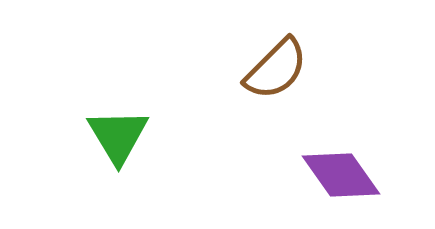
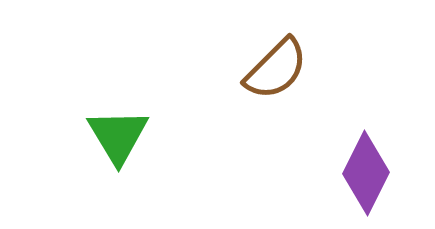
purple diamond: moved 25 px right, 2 px up; rotated 62 degrees clockwise
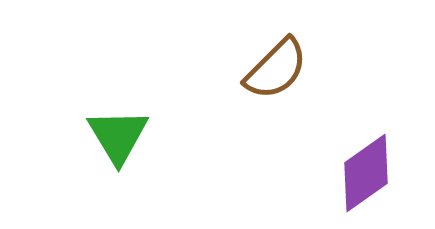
purple diamond: rotated 28 degrees clockwise
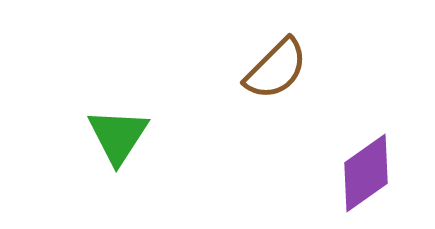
green triangle: rotated 4 degrees clockwise
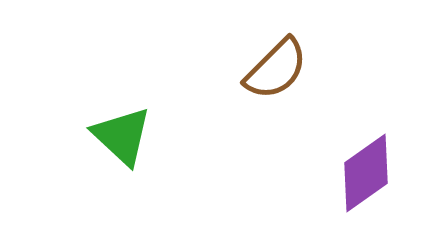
green triangle: moved 4 px right; rotated 20 degrees counterclockwise
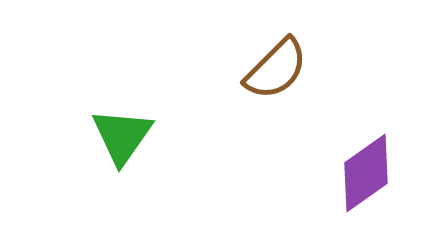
green triangle: rotated 22 degrees clockwise
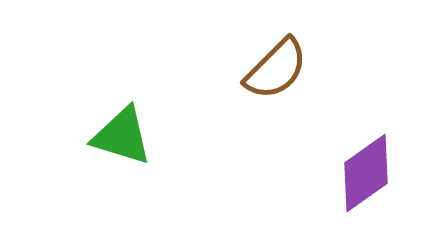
green triangle: rotated 48 degrees counterclockwise
